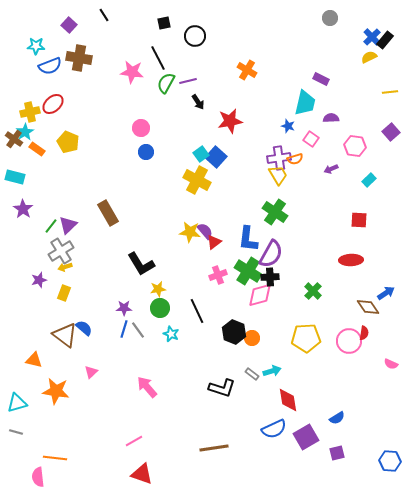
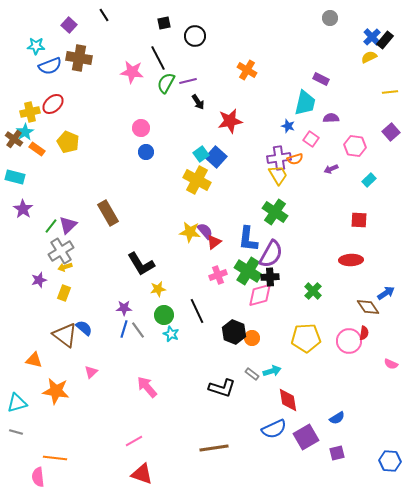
green circle at (160, 308): moved 4 px right, 7 px down
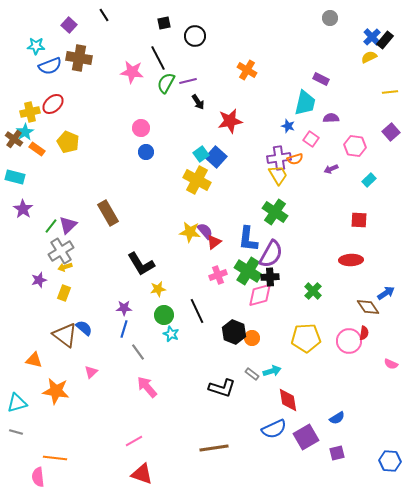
gray line at (138, 330): moved 22 px down
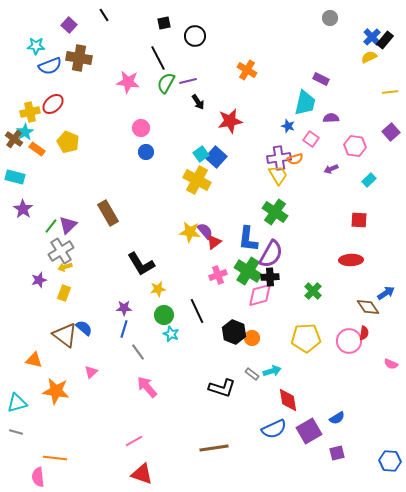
pink star at (132, 72): moved 4 px left, 10 px down
purple square at (306, 437): moved 3 px right, 6 px up
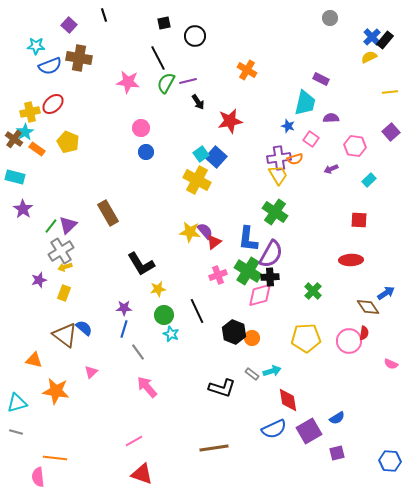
black line at (104, 15): rotated 16 degrees clockwise
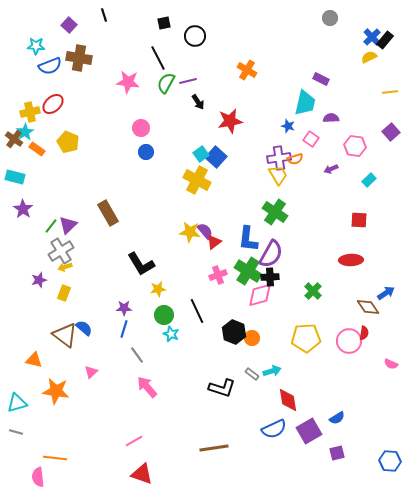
gray line at (138, 352): moved 1 px left, 3 px down
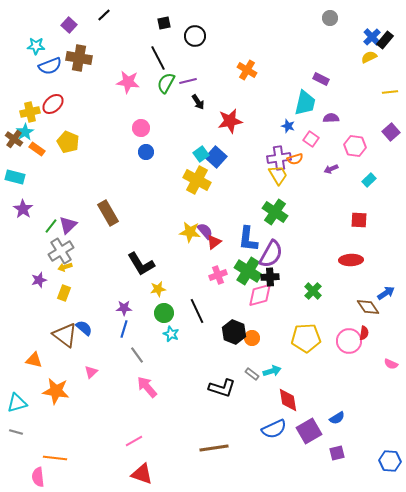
black line at (104, 15): rotated 64 degrees clockwise
green circle at (164, 315): moved 2 px up
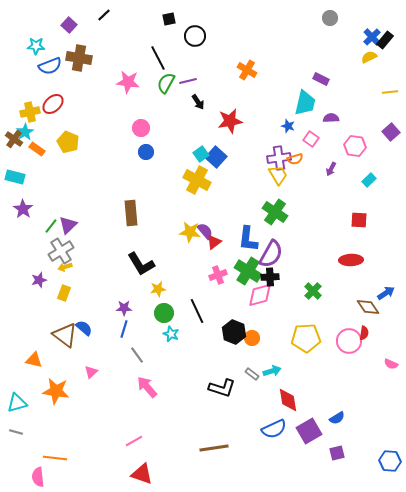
black square at (164, 23): moved 5 px right, 4 px up
purple arrow at (331, 169): rotated 40 degrees counterclockwise
brown rectangle at (108, 213): moved 23 px right; rotated 25 degrees clockwise
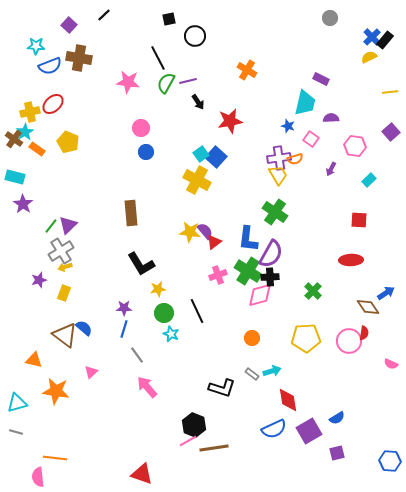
purple star at (23, 209): moved 5 px up
black hexagon at (234, 332): moved 40 px left, 93 px down
pink line at (134, 441): moved 54 px right
